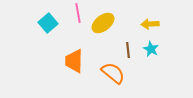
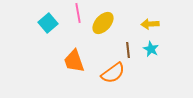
yellow ellipse: rotated 10 degrees counterclockwise
orange trapezoid: rotated 20 degrees counterclockwise
orange semicircle: rotated 105 degrees clockwise
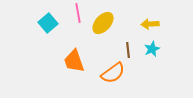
cyan star: moved 1 px right; rotated 21 degrees clockwise
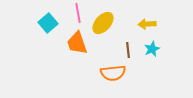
yellow arrow: moved 3 px left
orange trapezoid: moved 3 px right, 18 px up
orange semicircle: rotated 30 degrees clockwise
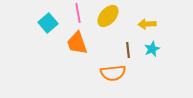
yellow ellipse: moved 5 px right, 7 px up
